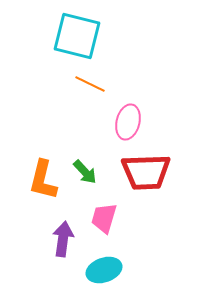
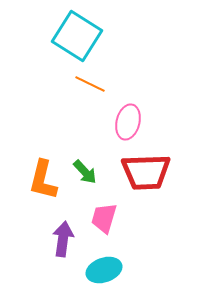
cyan square: rotated 18 degrees clockwise
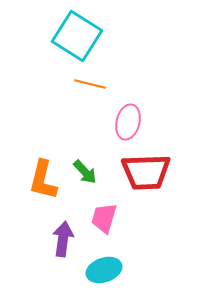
orange line: rotated 12 degrees counterclockwise
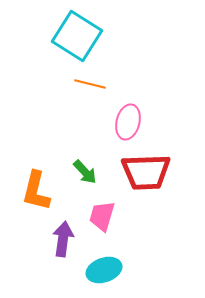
orange L-shape: moved 7 px left, 11 px down
pink trapezoid: moved 2 px left, 2 px up
